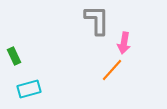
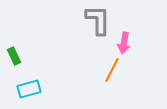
gray L-shape: moved 1 px right
orange line: rotated 15 degrees counterclockwise
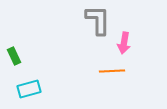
orange line: moved 1 px down; rotated 60 degrees clockwise
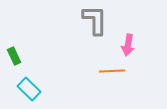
gray L-shape: moved 3 px left
pink arrow: moved 4 px right, 2 px down
cyan rectangle: rotated 60 degrees clockwise
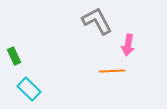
gray L-shape: moved 2 px right, 1 px down; rotated 28 degrees counterclockwise
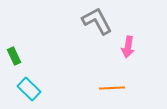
pink arrow: moved 2 px down
orange line: moved 17 px down
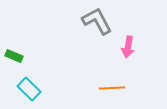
green rectangle: rotated 42 degrees counterclockwise
